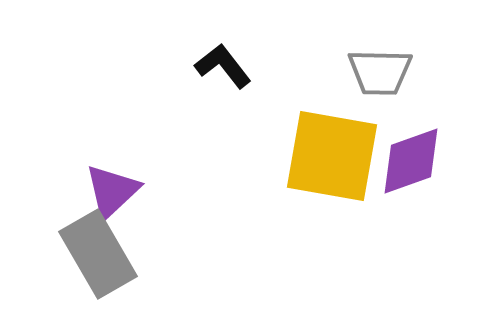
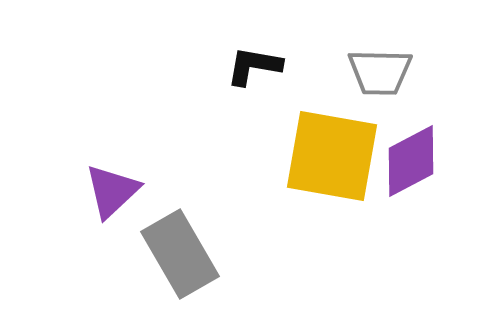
black L-shape: moved 31 px right; rotated 42 degrees counterclockwise
purple diamond: rotated 8 degrees counterclockwise
gray rectangle: moved 82 px right
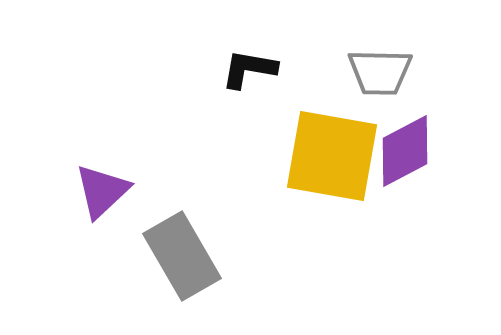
black L-shape: moved 5 px left, 3 px down
purple diamond: moved 6 px left, 10 px up
purple triangle: moved 10 px left
gray rectangle: moved 2 px right, 2 px down
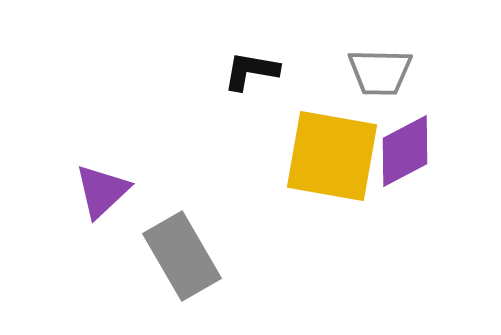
black L-shape: moved 2 px right, 2 px down
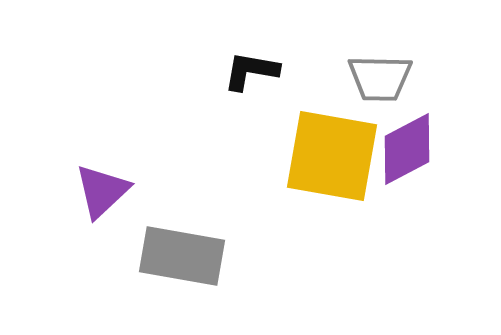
gray trapezoid: moved 6 px down
purple diamond: moved 2 px right, 2 px up
gray rectangle: rotated 50 degrees counterclockwise
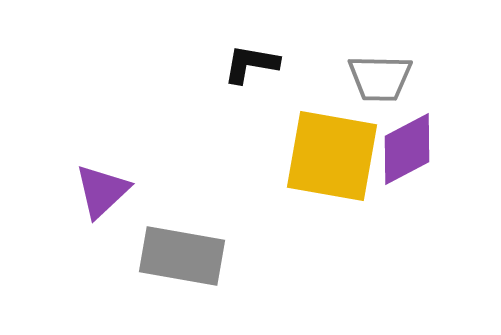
black L-shape: moved 7 px up
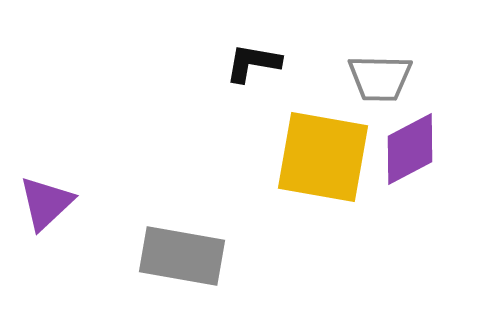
black L-shape: moved 2 px right, 1 px up
purple diamond: moved 3 px right
yellow square: moved 9 px left, 1 px down
purple triangle: moved 56 px left, 12 px down
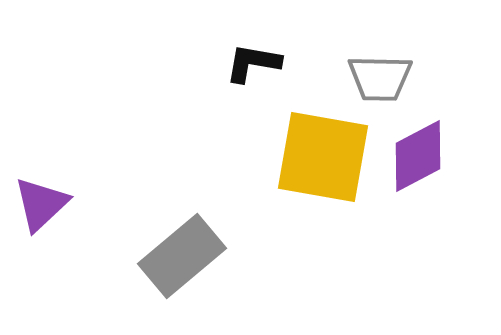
purple diamond: moved 8 px right, 7 px down
purple triangle: moved 5 px left, 1 px down
gray rectangle: rotated 50 degrees counterclockwise
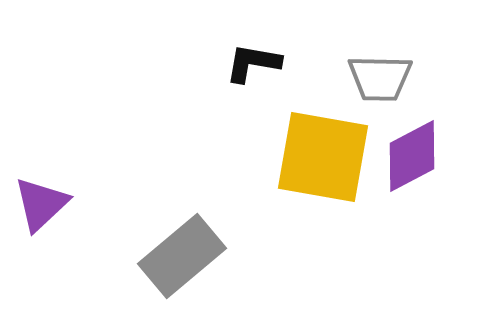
purple diamond: moved 6 px left
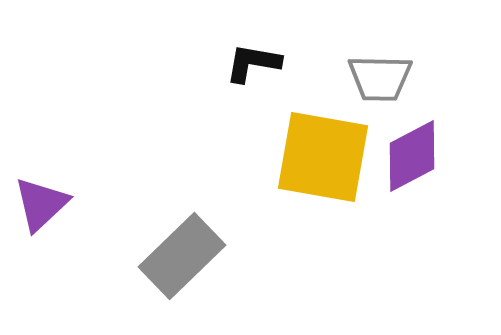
gray rectangle: rotated 4 degrees counterclockwise
